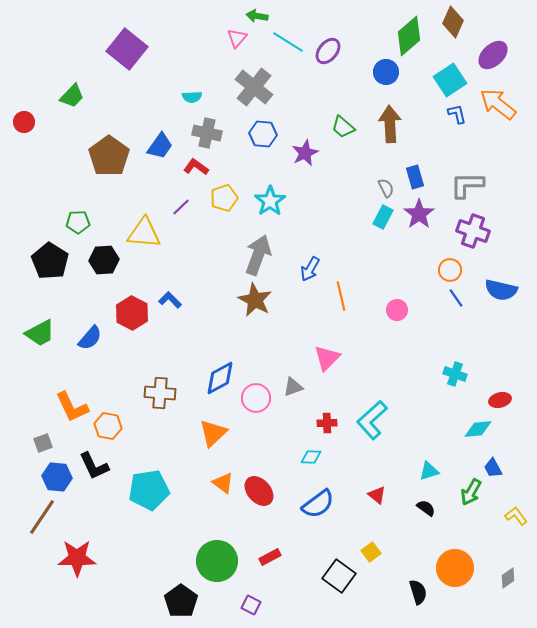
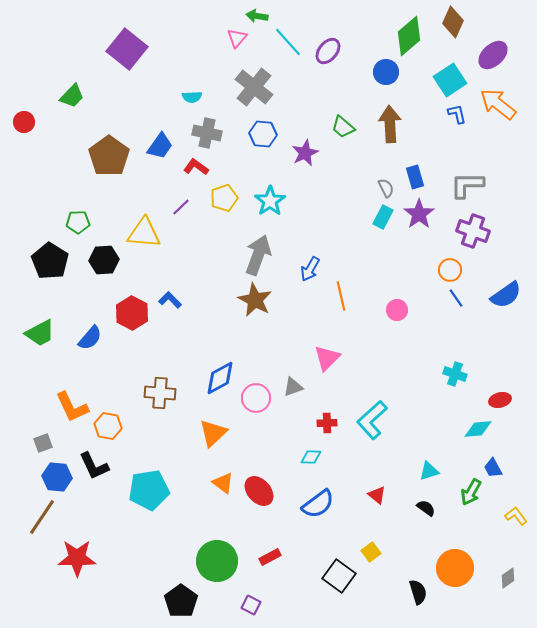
cyan line at (288, 42): rotated 16 degrees clockwise
blue semicircle at (501, 290): moved 5 px right, 5 px down; rotated 48 degrees counterclockwise
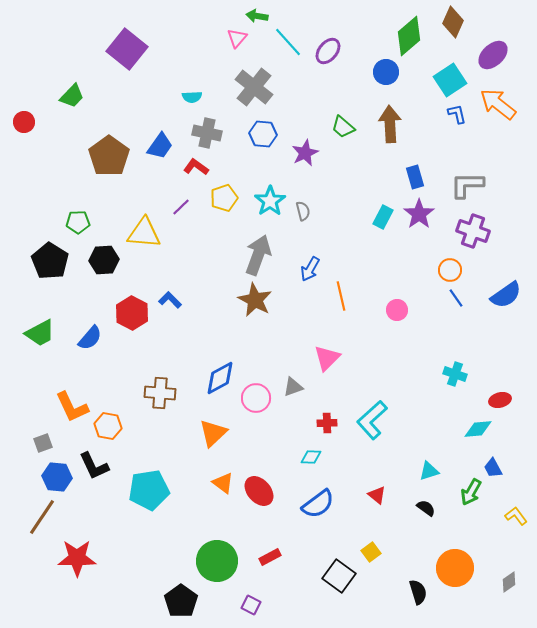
gray semicircle at (386, 188): moved 83 px left, 23 px down; rotated 12 degrees clockwise
gray diamond at (508, 578): moved 1 px right, 4 px down
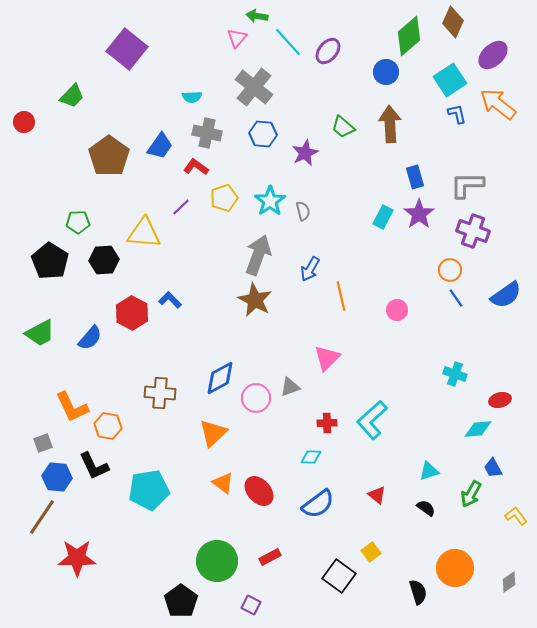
gray triangle at (293, 387): moved 3 px left
green arrow at (471, 492): moved 2 px down
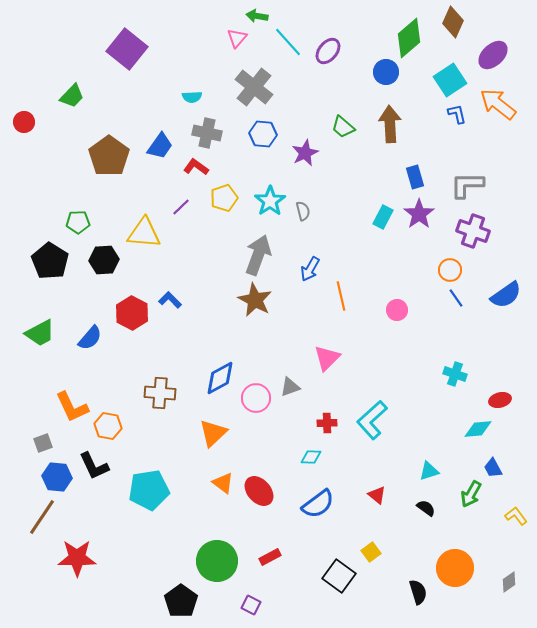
green diamond at (409, 36): moved 2 px down
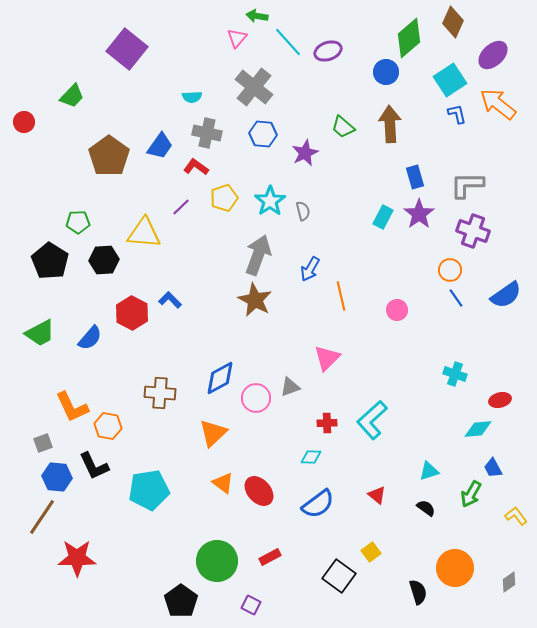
purple ellipse at (328, 51): rotated 32 degrees clockwise
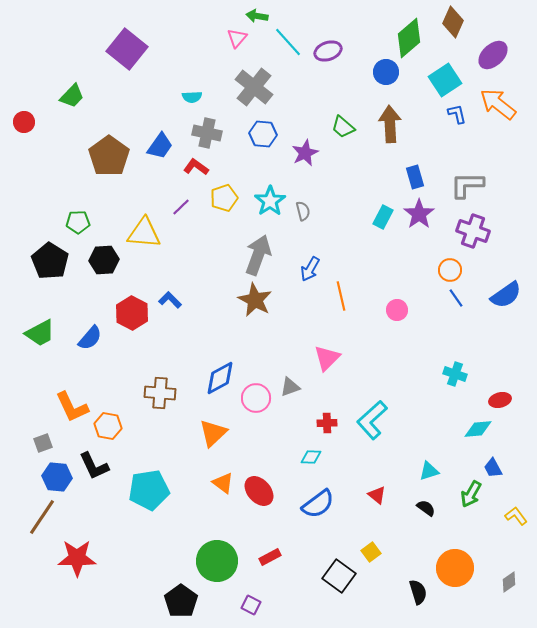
cyan square at (450, 80): moved 5 px left
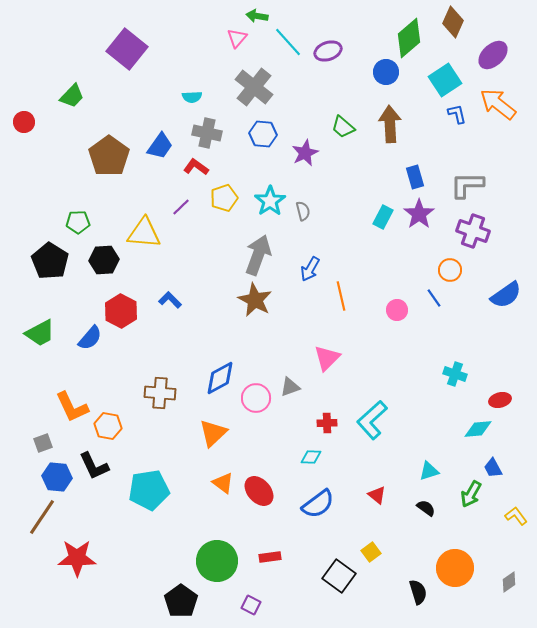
blue line at (456, 298): moved 22 px left
red hexagon at (132, 313): moved 11 px left, 2 px up
red rectangle at (270, 557): rotated 20 degrees clockwise
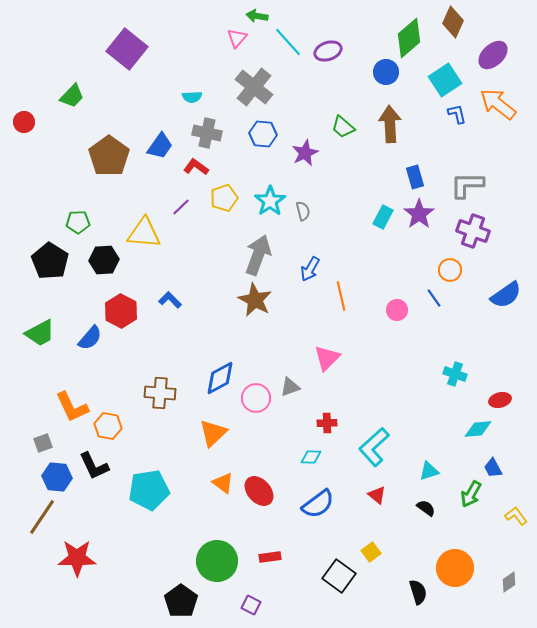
cyan L-shape at (372, 420): moved 2 px right, 27 px down
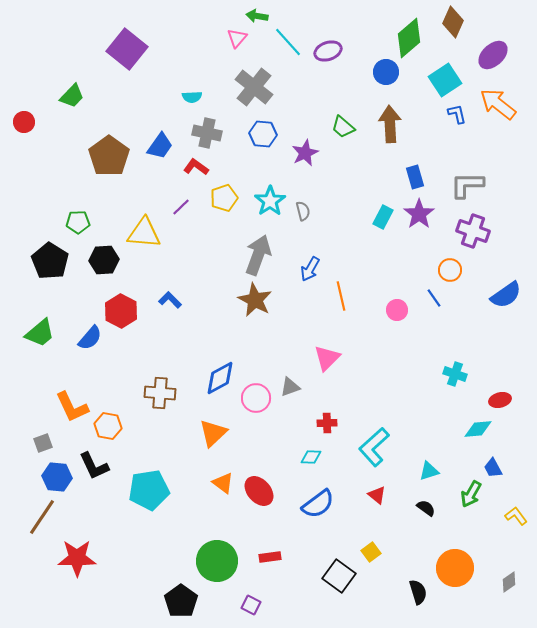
green trapezoid at (40, 333): rotated 12 degrees counterclockwise
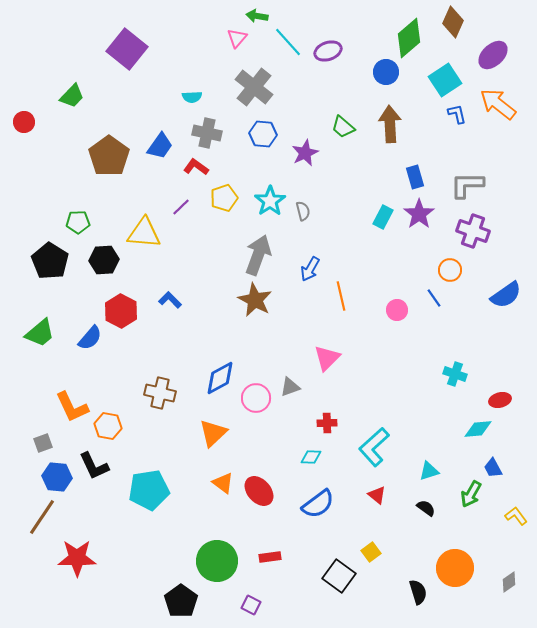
brown cross at (160, 393): rotated 8 degrees clockwise
